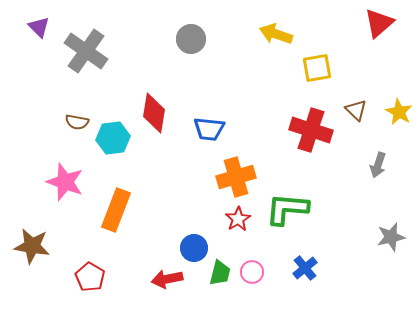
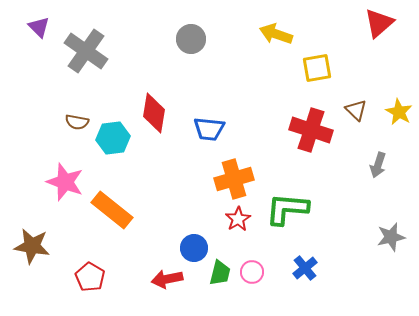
orange cross: moved 2 px left, 2 px down
orange rectangle: moved 4 px left; rotated 72 degrees counterclockwise
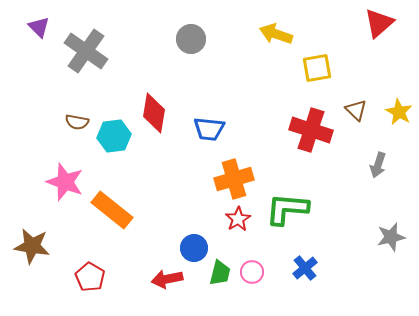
cyan hexagon: moved 1 px right, 2 px up
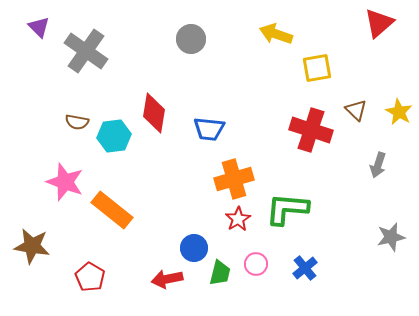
pink circle: moved 4 px right, 8 px up
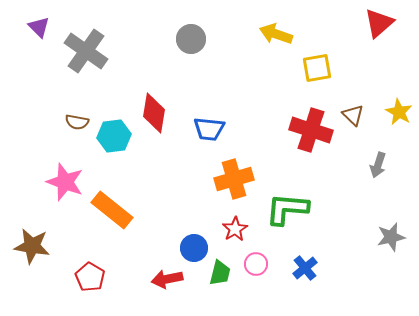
brown triangle: moved 3 px left, 5 px down
red star: moved 3 px left, 10 px down
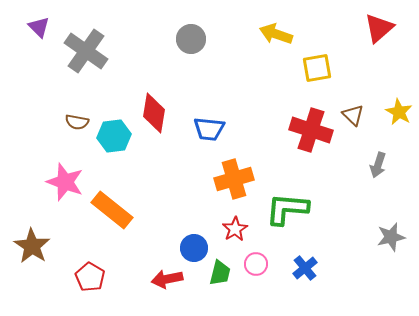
red triangle: moved 5 px down
brown star: rotated 24 degrees clockwise
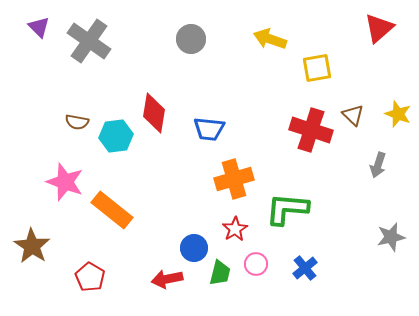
yellow arrow: moved 6 px left, 5 px down
gray cross: moved 3 px right, 10 px up
yellow star: moved 1 px left, 2 px down; rotated 8 degrees counterclockwise
cyan hexagon: moved 2 px right
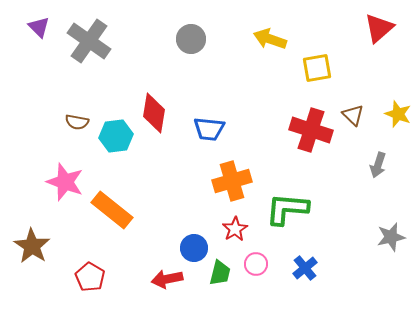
orange cross: moved 2 px left, 2 px down
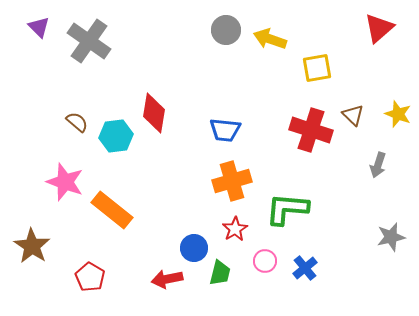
gray circle: moved 35 px right, 9 px up
brown semicircle: rotated 150 degrees counterclockwise
blue trapezoid: moved 16 px right, 1 px down
pink circle: moved 9 px right, 3 px up
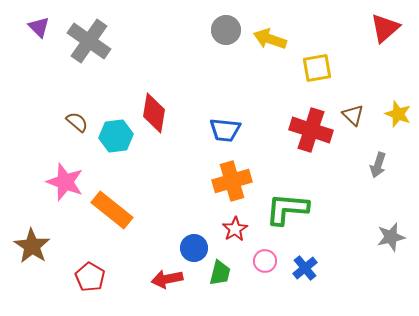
red triangle: moved 6 px right
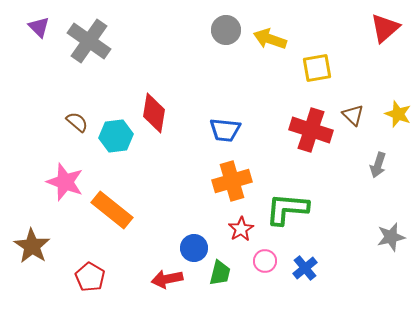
red star: moved 6 px right
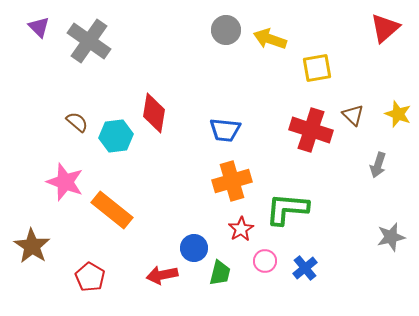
red arrow: moved 5 px left, 4 px up
